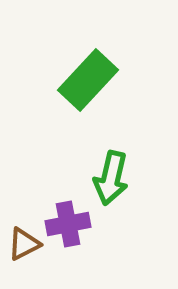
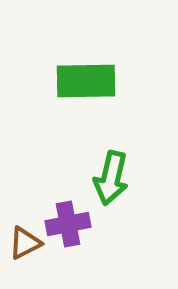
green rectangle: moved 2 px left, 1 px down; rotated 46 degrees clockwise
brown triangle: moved 1 px right, 1 px up
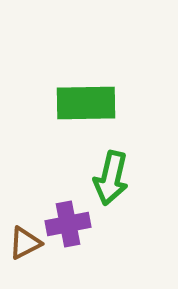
green rectangle: moved 22 px down
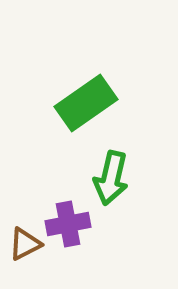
green rectangle: rotated 34 degrees counterclockwise
brown triangle: moved 1 px down
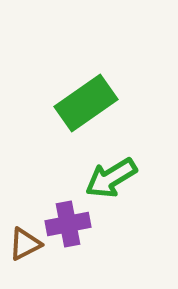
green arrow: rotated 46 degrees clockwise
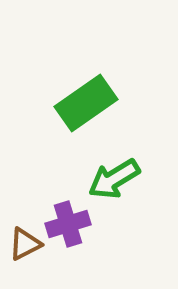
green arrow: moved 3 px right, 1 px down
purple cross: rotated 6 degrees counterclockwise
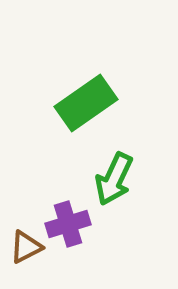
green arrow: rotated 34 degrees counterclockwise
brown triangle: moved 1 px right, 3 px down
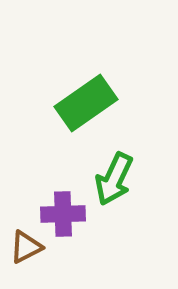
purple cross: moved 5 px left, 10 px up; rotated 15 degrees clockwise
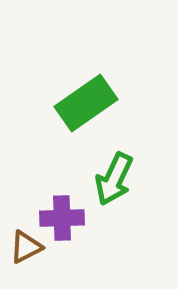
purple cross: moved 1 px left, 4 px down
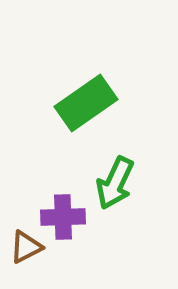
green arrow: moved 1 px right, 4 px down
purple cross: moved 1 px right, 1 px up
